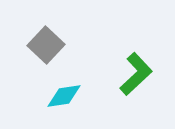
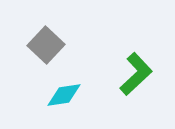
cyan diamond: moved 1 px up
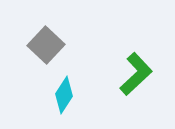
cyan diamond: rotated 48 degrees counterclockwise
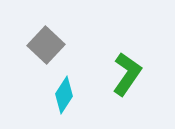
green L-shape: moved 9 px left; rotated 12 degrees counterclockwise
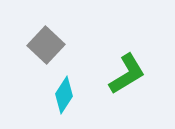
green L-shape: rotated 24 degrees clockwise
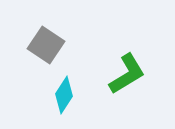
gray square: rotated 9 degrees counterclockwise
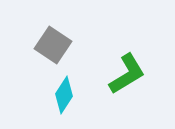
gray square: moved 7 px right
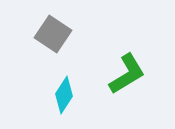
gray square: moved 11 px up
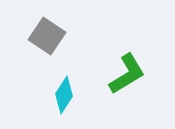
gray square: moved 6 px left, 2 px down
